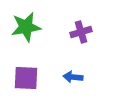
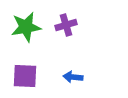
purple cross: moved 15 px left, 7 px up
purple square: moved 1 px left, 2 px up
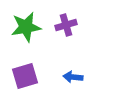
purple square: rotated 20 degrees counterclockwise
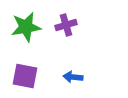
purple square: rotated 28 degrees clockwise
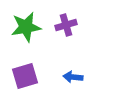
purple square: rotated 28 degrees counterclockwise
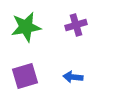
purple cross: moved 10 px right
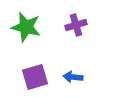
green star: rotated 24 degrees clockwise
purple square: moved 10 px right, 1 px down
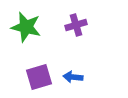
purple square: moved 4 px right
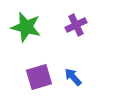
purple cross: rotated 10 degrees counterclockwise
blue arrow: rotated 42 degrees clockwise
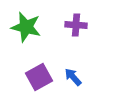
purple cross: rotated 30 degrees clockwise
purple square: rotated 12 degrees counterclockwise
